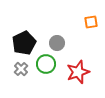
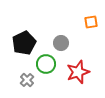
gray circle: moved 4 px right
gray cross: moved 6 px right, 11 px down
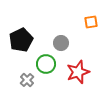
black pentagon: moved 3 px left, 3 px up
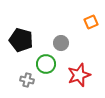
orange square: rotated 16 degrees counterclockwise
black pentagon: rotated 30 degrees counterclockwise
red star: moved 1 px right, 3 px down
gray cross: rotated 32 degrees counterclockwise
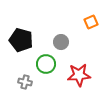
gray circle: moved 1 px up
red star: rotated 15 degrees clockwise
gray cross: moved 2 px left, 2 px down
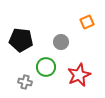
orange square: moved 4 px left
black pentagon: rotated 10 degrees counterclockwise
green circle: moved 3 px down
red star: rotated 20 degrees counterclockwise
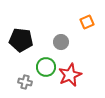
red star: moved 9 px left
